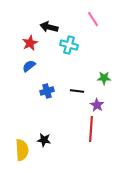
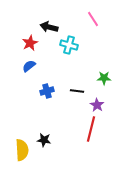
red line: rotated 10 degrees clockwise
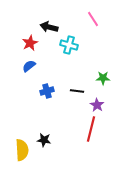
green star: moved 1 px left
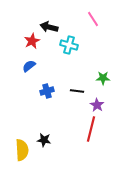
red star: moved 2 px right, 2 px up
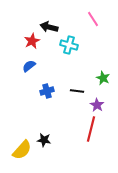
green star: rotated 24 degrees clockwise
yellow semicircle: rotated 45 degrees clockwise
